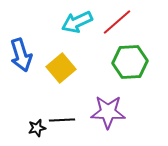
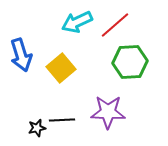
red line: moved 2 px left, 3 px down
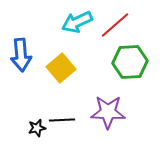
blue arrow: rotated 12 degrees clockwise
